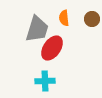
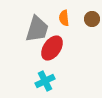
cyan cross: rotated 24 degrees counterclockwise
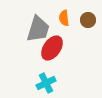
brown circle: moved 4 px left, 1 px down
gray trapezoid: moved 1 px right
cyan cross: moved 1 px right, 2 px down
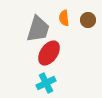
red ellipse: moved 3 px left, 5 px down
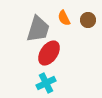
orange semicircle: rotated 21 degrees counterclockwise
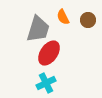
orange semicircle: moved 1 px left, 1 px up
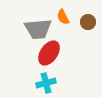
brown circle: moved 2 px down
gray trapezoid: rotated 68 degrees clockwise
cyan cross: rotated 12 degrees clockwise
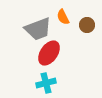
brown circle: moved 1 px left, 3 px down
gray trapezoid: rotated 16 degrees counterclockwise
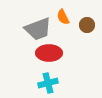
red ellipse: rotated 55 degrees clockwise
cyan cross: moved 2 px right
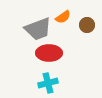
orange semicircle: rotated 98 degrees counterclockwise
